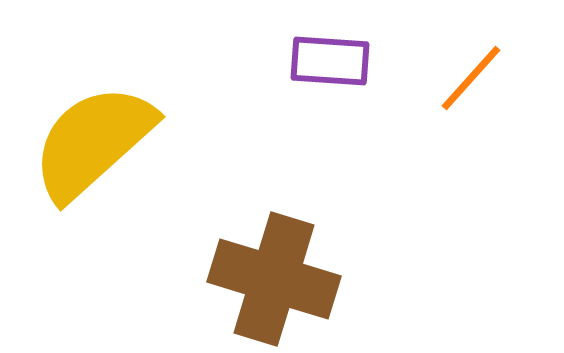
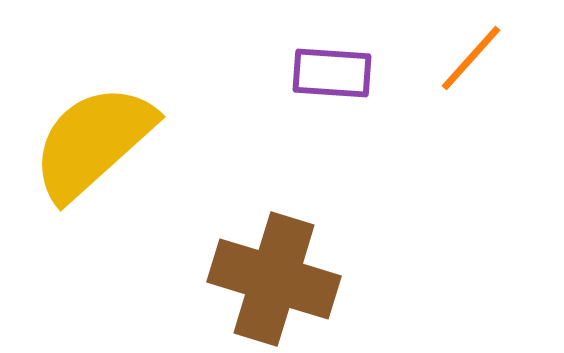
purple rectangle: moved 2 px right, 12 px down
orange line: moved 20 px up
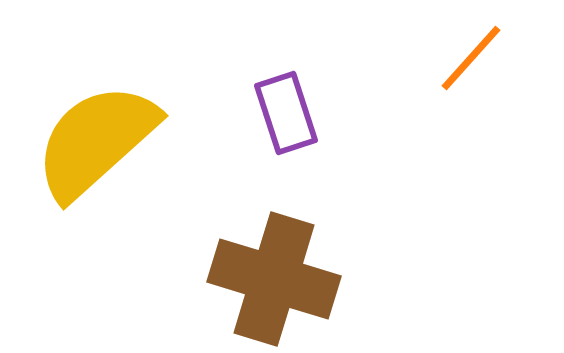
purple rectangle: moved 46 px left, 40 px down; rotated 68 degrees clockwise
yellow semicircle: moved 3 px right, 1 px up
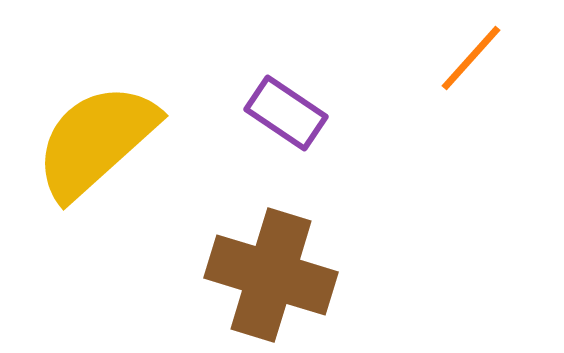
purple rectangle: rotated 38 degrees counterclockwise
brown cross: moved 3 px left, 4 px up
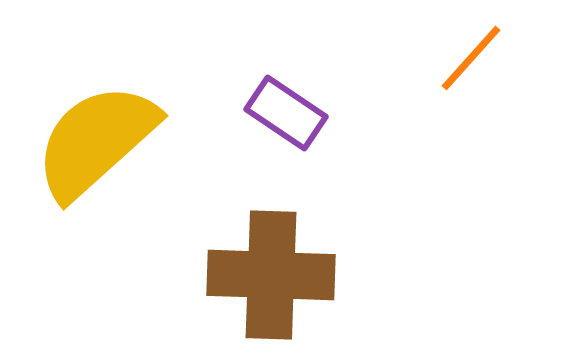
brown cross: rotated 15 degrees counterclockwise
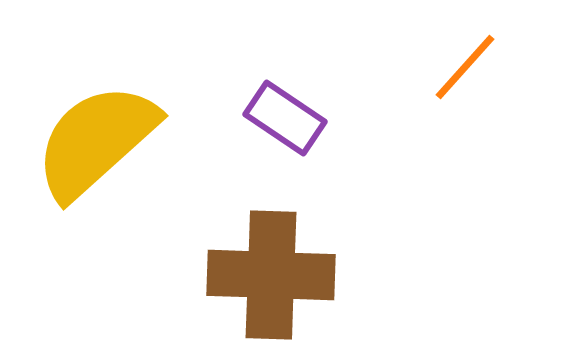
orange line: moved 6 px left, 9 px down
purple rectangle: moved 1 px left, 5 px down
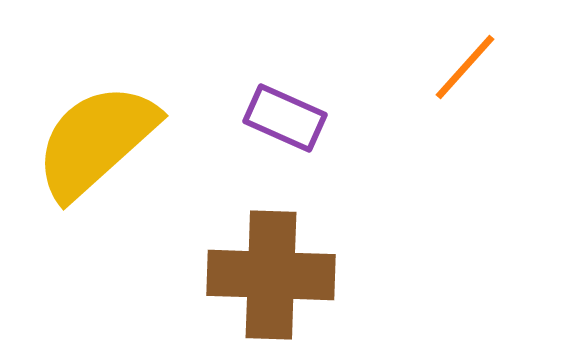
purple rectangle: rotated 10 degrees counterclockwise
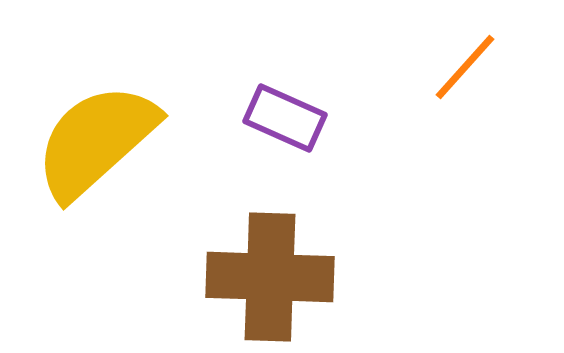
brown cross: moved 1 px left, 2 px down
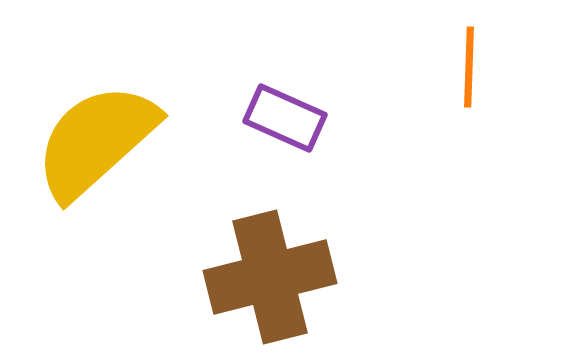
orange line: moved 4 px right; rotated 40 degrees counterclockwise
brown cross: rotated 16 degrees counterclockwise
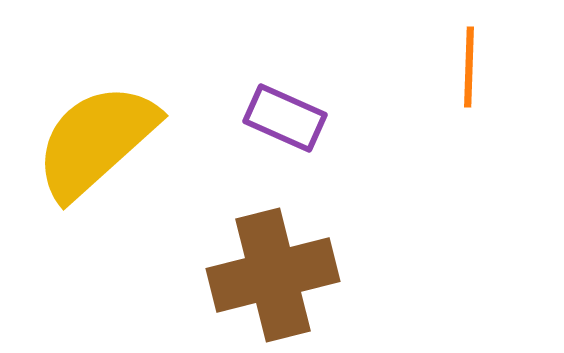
brown cross: moved 3 px right, 2 px up
